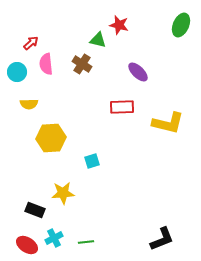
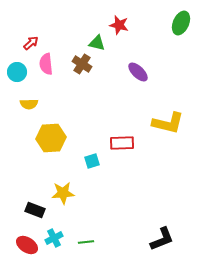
green ellipse: moved 2 px up
green triangle: moved 1 px left, 3 px down
red rectangle: moved 36 px down
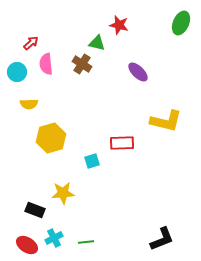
yellow L-shape: moved 2 px left, 2 px up
yellow hexagon: rotated 12 degrees counterclockwise
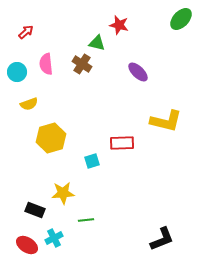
green ellipse: moved 4 px up; rotated 20 degrees clockwise
red arrow: moved 5 px left, 11 px up
yellow semicircle: rotated 18 degrees counterclockwise
green line: moved 22 px up
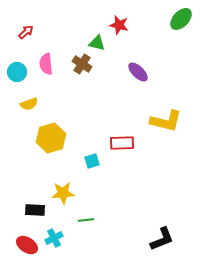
black rectangle: rotated 18 degrees counterclockwise
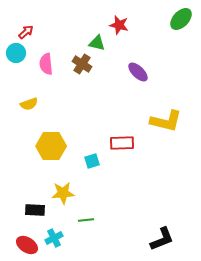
cyan circle: moved 1 px left, 19 px up
yellow hexagon: moved 8 px down; rotated 16 degrees clockwise
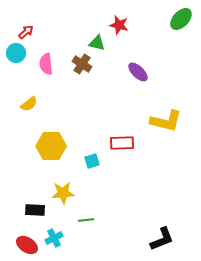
yellow semicircle: rotated 18 degrees counterclockwise
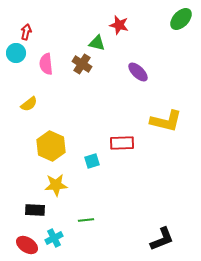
red arrow: rotated 35 degrees counterclockwise
yellow hexagon: rotated 24 degrees clockwise
yellow star: moved 7 px left, 8 px up
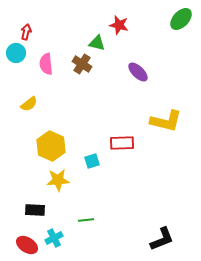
yellow star: moved 2 px right, 5 px up
